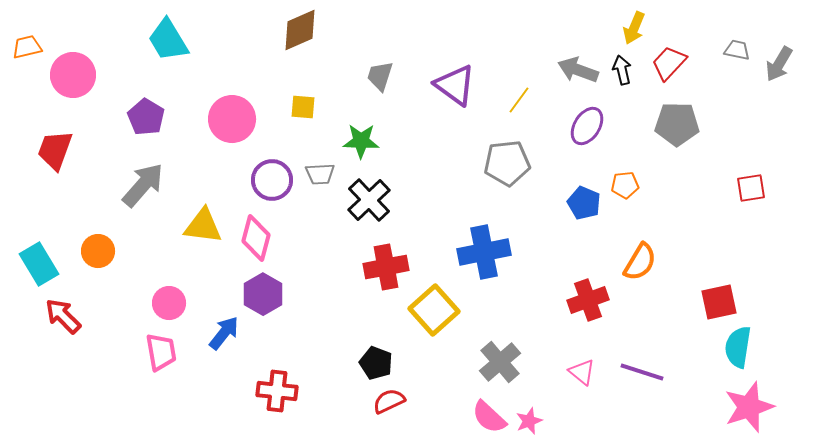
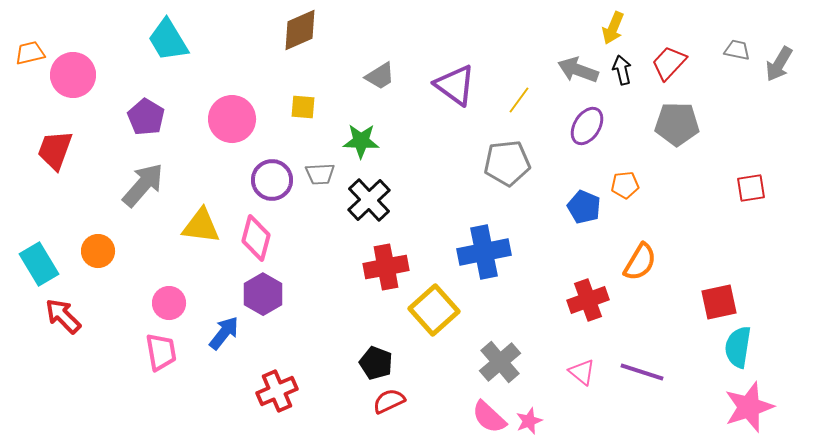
yellow arrow at (634, 28): moved 21 px left
orange trapezoid at (27, 47): moved 3 px right, 6 px down
gray trapezoid at (380, 76): rotated 140 degrees counterclockwise
blue pentagon at (584, 203): moved 4 px down
yellow triangle at (203, 226): moved 2 px left
red cross at (277, 391): rotated 30 degrees counterclockwise
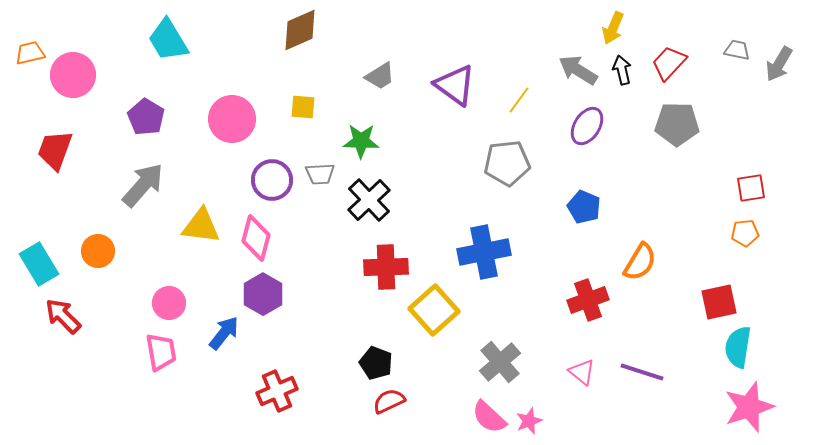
gray arrow at (578, 70): rotated 12 degrees clockwise
orange pentagon at (625, 185): moved 120 px right, 48 px down
red cross at (386, 267): rotated 9 degrees clockwise
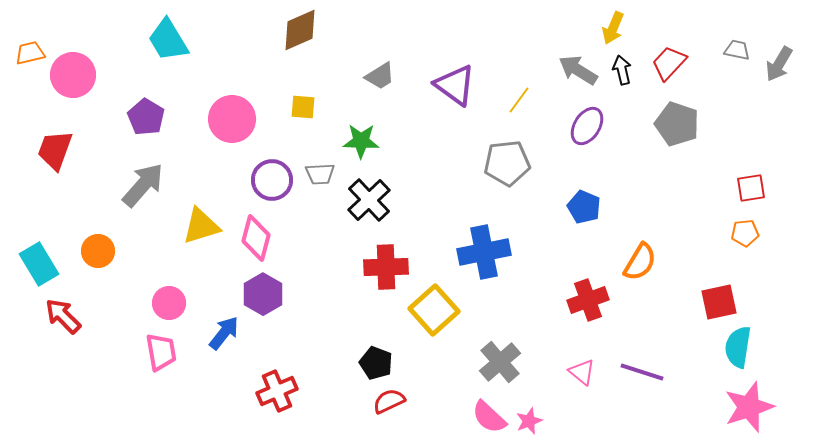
gray pentagon at (677, 124): rotated 18 degrees clockwise
yellow triangle at (201, 226): rotated 24 degrees counterclockwise
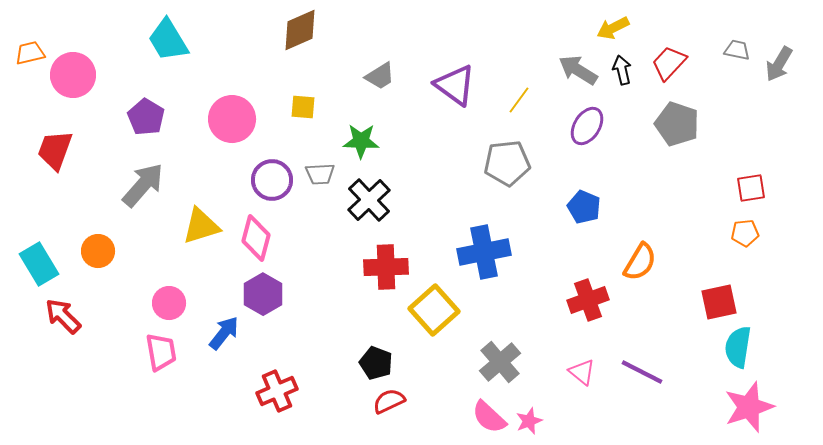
yellow arrow at (613, 28): rotated 40 degrees clockwise
purple line at (642, 372): rotated 9 degrees clockwise
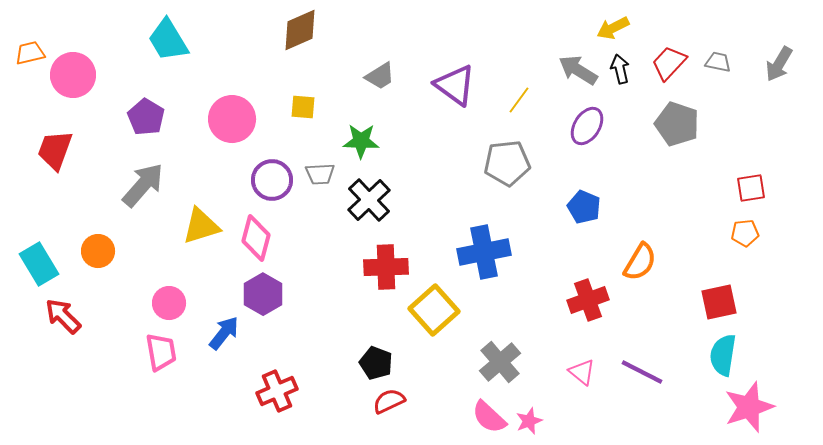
gray trapezoid at (737, 50): moved 19 px left, 12 px down
black arrow at (622, 70): moved 2 px left, 1 px up
cyan semicircle at (738, 347): moved 15 px left, 8 px down
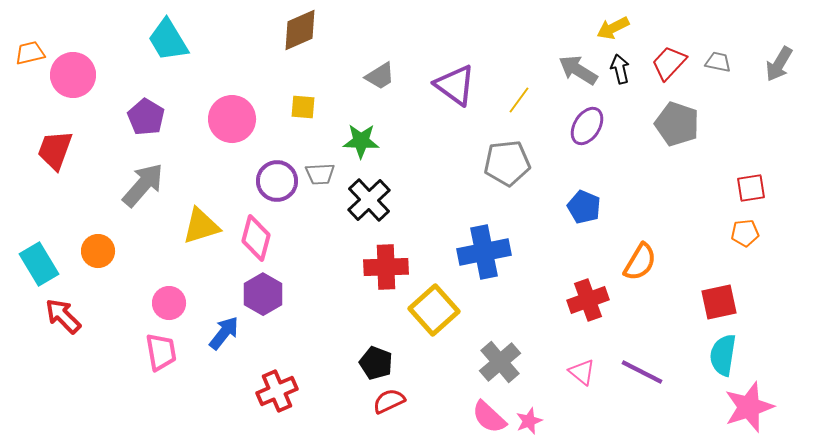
purple circle at (272, 180): moved 5 px right, 1 px down
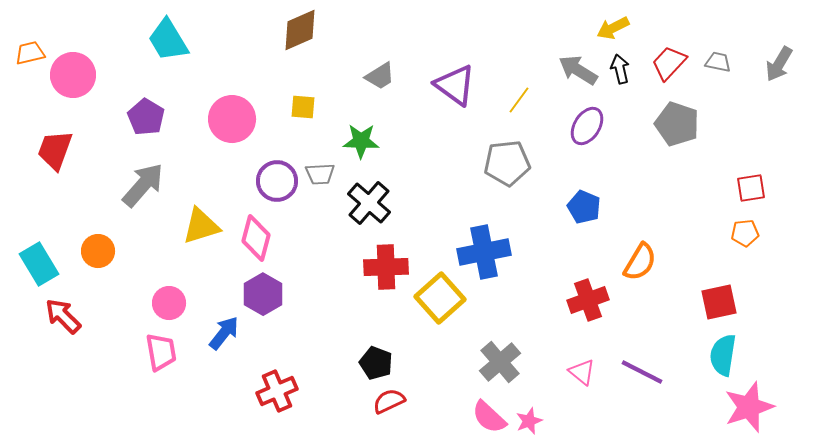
black cross at (369, 200): moved 3 px down; rotated 6 degrees counterclockwise
yellow square at (434, 310): moved 6 px right, 12 px up
